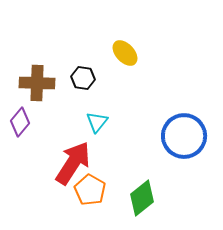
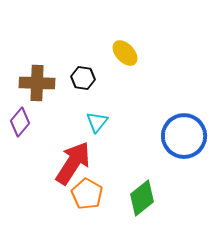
orange pentagon: moved 3 px left, 4 px down
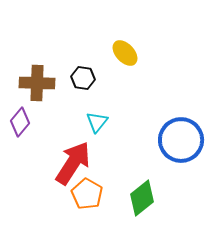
blue circle: moved 3 px left, 4 px down
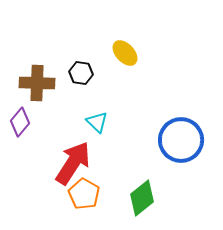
black hexagon: moved 2 px left, 5 px up
cyan triangle: rotated 25 degrees counterclockwise
orange pentagon: moved 3 px left
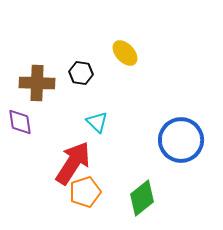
purple diamond: rotated 48 degrees counterclockwise
orange pentagon: moved 1 px right, 2 px up; rotated 24 degrees clockwise
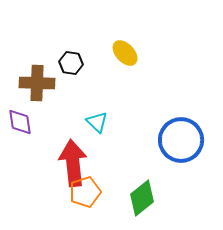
black hexagon: moved 10 px left, 10 px up
red arrow: rotated 39 degrees counterclockwise
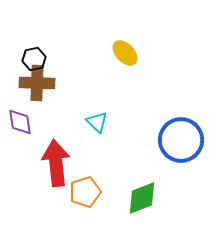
black hexagon: moved 37 px left, 4 px up; rotated 20 degrees counterclockwise
red arrow: moved 17 px left
green diamond: rotated 18 degrees clockwise
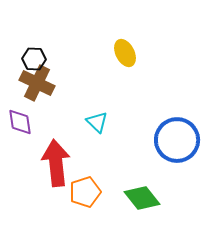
yellow ellipse: rotated 16 degrees clockwise
black hexagon: rotated 15 degrees clockwise
brown cross: rotated 24 degrees clockwise
blue circle: moved 4 px left
green diamond: rotated 72 degrees clockwise
